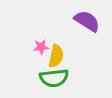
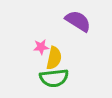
purple semicircle: moved 9 px left
yellow semicircle: moved 2 px left, 2 px down
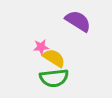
yellow semicircle: rotated 70 degrees counterclockwise
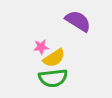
yellow semicircle: rotated 115 degrees clockwise
green semicircle: moved 1 px left
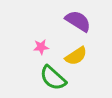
yellow semicircle: moved 22 px right, 2 px up
green semicircle: rotated 48 degrees clockwise
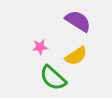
pink star: moved 1 px left
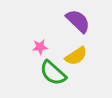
purple semicircle: rotated 12 degrees clockwise
green semicircle: moved 5 px up
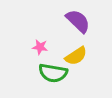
pink star: rotated 14 degrees clockwise
green semicircle: rotated 32 degrees counterclockwise
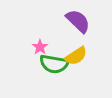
pink star: rotated 28 degrees clockwise
green semicircle: moved 1 px right, 9 px up
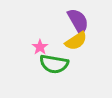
purple semicircle: rotated 16 degrees clockwise
yellow semicircle: moved 15 px up
